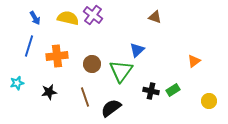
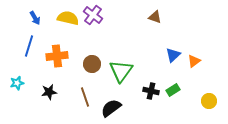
blue triangle: moved 36 px right, 5 px down
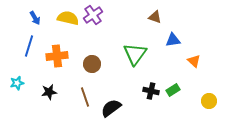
purple cross: rotated 18 degrees clockwise
blue triangle: moved 15 px up; rotated 35 degrees clockwise
orange triangle: rotated 40 degrees counterclockwise
green triangle: moved 14 px right, 17 px up
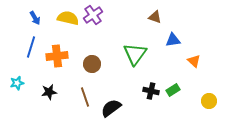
blue line: moved 2 px right, 1 px down
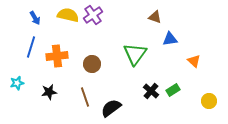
yellow semicircle: moved 3 px up
blue triangle: moved 3 px left, 1 px up
black cross: rotated 28 degrees clockwise
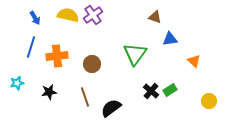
green rectangle: moved 3 px left
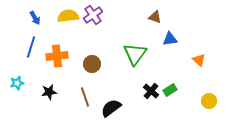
yellow semicircle: moved 1 px down; rotated 20 degrees counterclockwise
orange triangle: moved 5 px right, 1 px up
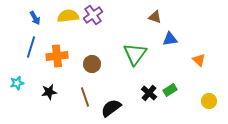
black cross: moved 2 px left, 2 px down
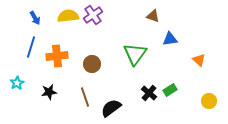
brown triangle: moved 2 px left, 1 px up
cyan star: rotated 16 degrees counterclockwise
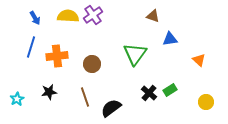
yellow semicircle: rotated 10 degrees clockwise
cyan star: moved 16 px down
yellow circle: moved 3 px left, 1 px down
